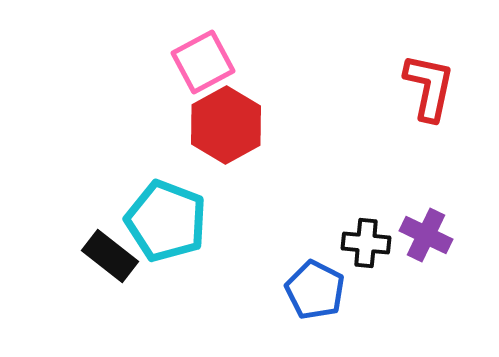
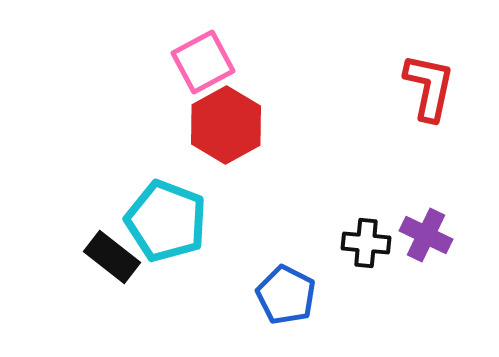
black rectangle: moved 2 px right, 1 px down
blue pentagon: moved 29 px left, 5 px down
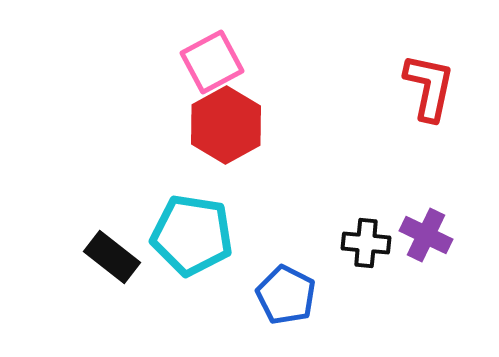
pink square: moved 9 px right
cyan pentagon: moved 26 px right, 14 px down; rotated 12 degrees counterclockwise
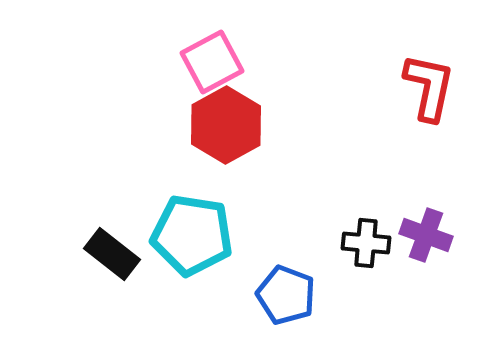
purple cross: rotated 6 degrees counterclockwise
black rectangle: moved 3 px up
blue pentagon: rotated 6 degrees counterclockwise
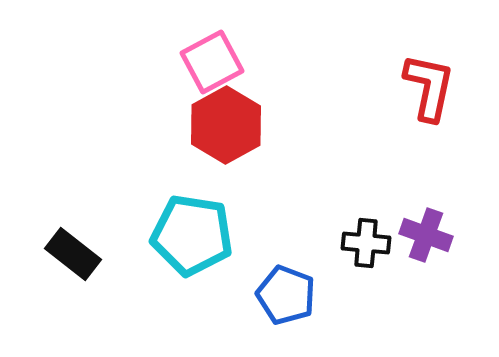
black rectangle: moved 39 px left
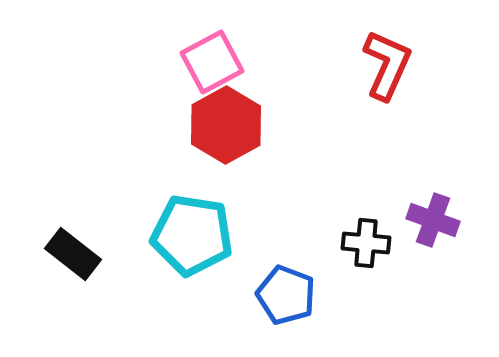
red L-shape: moved 42 px left, 22 px up; rotated 12 degrees clockwise
purple cross: moved 7 px right, 15 px up
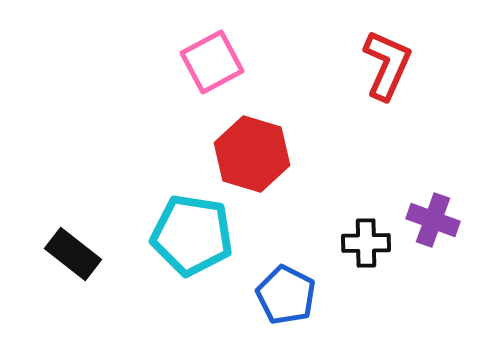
red hexagon: moved 26 px right, 29 px down; rotated 14 degrees counterclockwise
black cross: rotated 6 degrees counterclockwise
blue pentagon: rotated 6 degrees clockwise
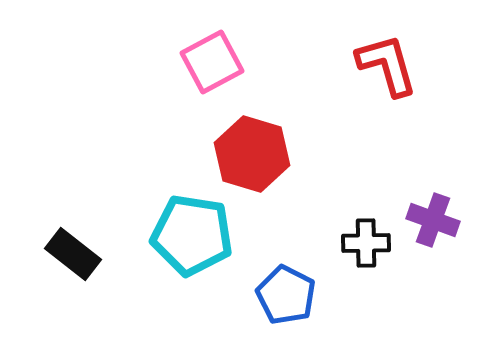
red L-shape: rotated 40 degrees counterclockwise
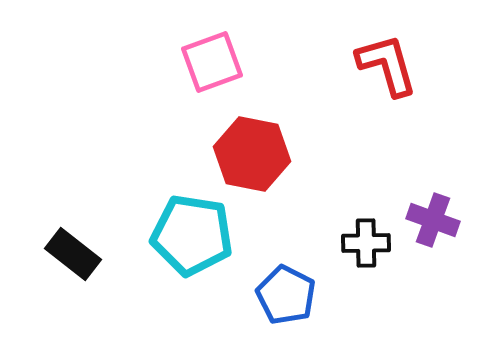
pink square: rotated 8 degrees clockwise
red hexagon: rotated 6 degrees counterclockwise
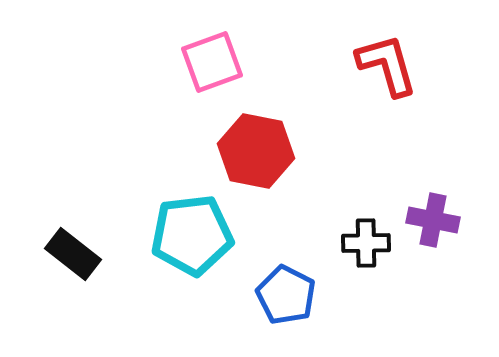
red hexagon: moved 4 px right, 3 px up
purple cross: rotated 9 degrees counterclockwise
cyan pentagon: rotated 16 degrees counterclockwise
